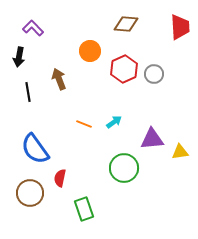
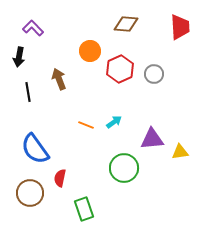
red hexagon: moved 4 px left
orange line: moved 2 px right, 1 px down
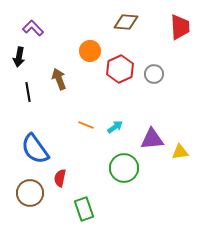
brown diamond: moved 2 px up
cyan arrow: moved 1 px right, 5 px down
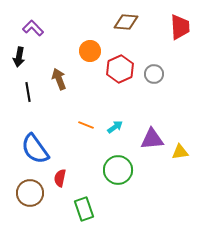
green circle: moved 6 px left, 2 px down
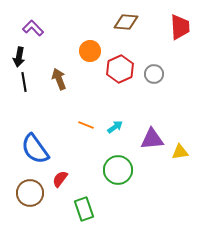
black line: moved 4 px left, 10 px up
red semicircle: moved 1 px down; rotated 24 degrees clockwise
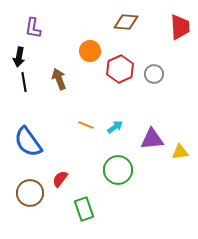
purple L-shape: rotated 125 degrees counterclockwise
blue semicircle: moved 7 px left, 7 px up
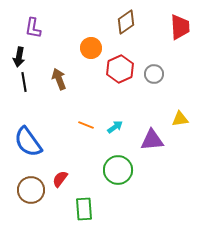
brown diamond: rotated 40 degrees counterclockwise
orange circle: moved 1 px right, 3 px up
purple triangle: moved 1 px down
yellow triangle: moved 33 px up
brown circle: moved 1 px right, 3 px up
green rectangle: rotated 15 degrees clockwise
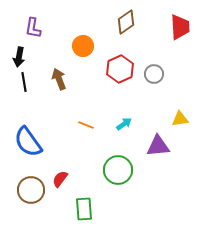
orange circle: moved 8 px left, 2 px up
cyan arrow: moved 9 px right, 3 px up
purple triangle: moved 6 px right, 6 px down
